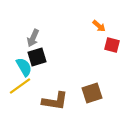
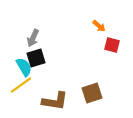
black square: moved 1 px left, 1 px down
yellow line: moved 1 px right, 1 px up
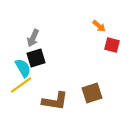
cyan semicircle: moved 1 px left, 1 px down
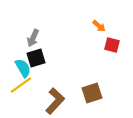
brown L-shape: rotated 56 degrees counterclockwise
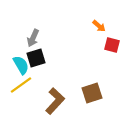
cyan semicircle: moved 2 px left, 3 px up
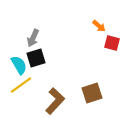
red square: moved 2 px up
cyan semicircle: moved 2 px left
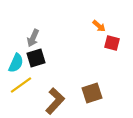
cyan semicircle: moved 3 px left, 2 px up; rotated 54 degrees clockwise
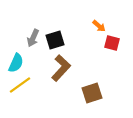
black square: moved 19 px right, 18 px up
yellow line: moved 1 px left
brown L-shape: moved 6 px right, 33 px up
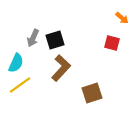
orange arrow: moved 23 px right, 8 px up
